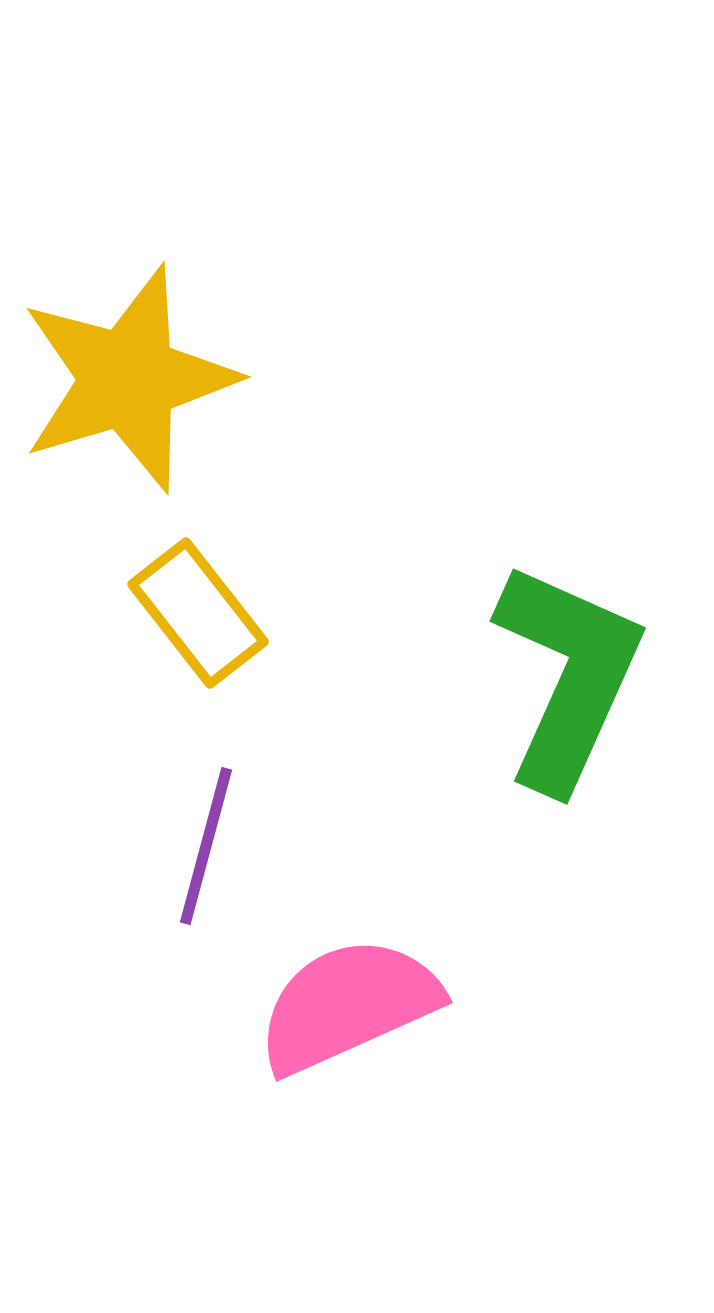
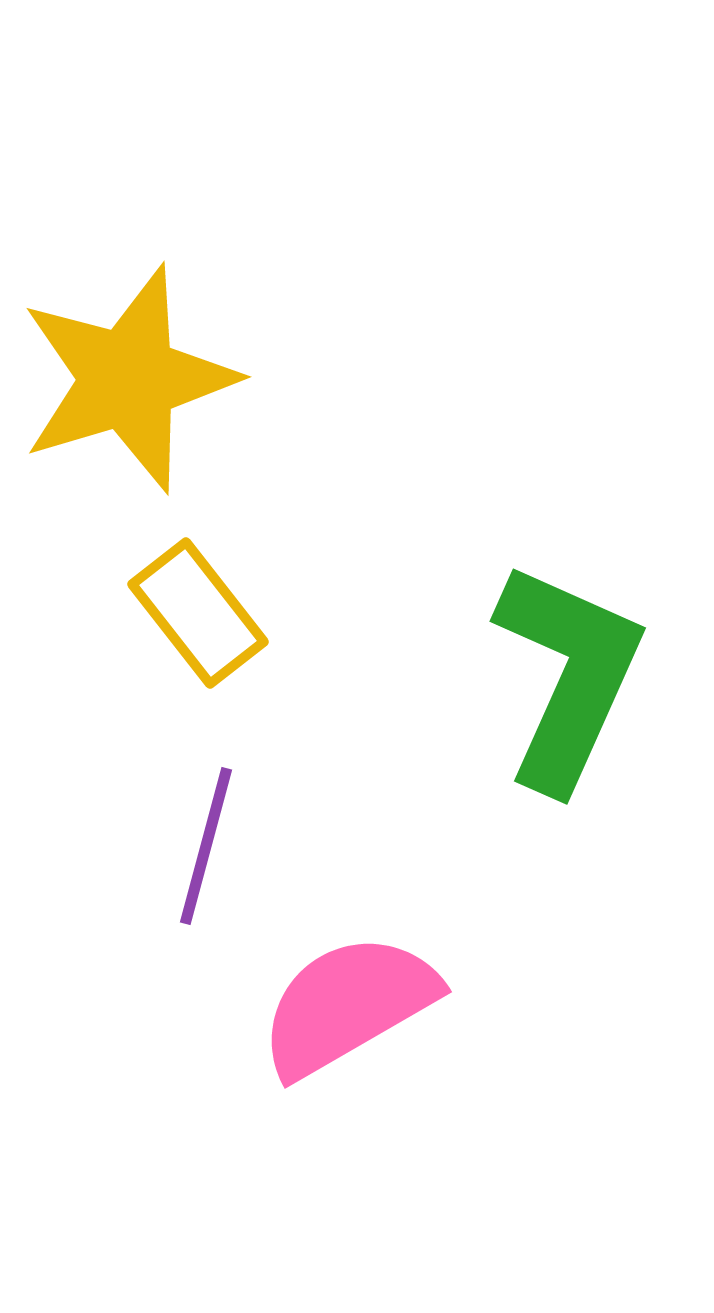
pink semicircle: rotated 6 degrees counterclockwise
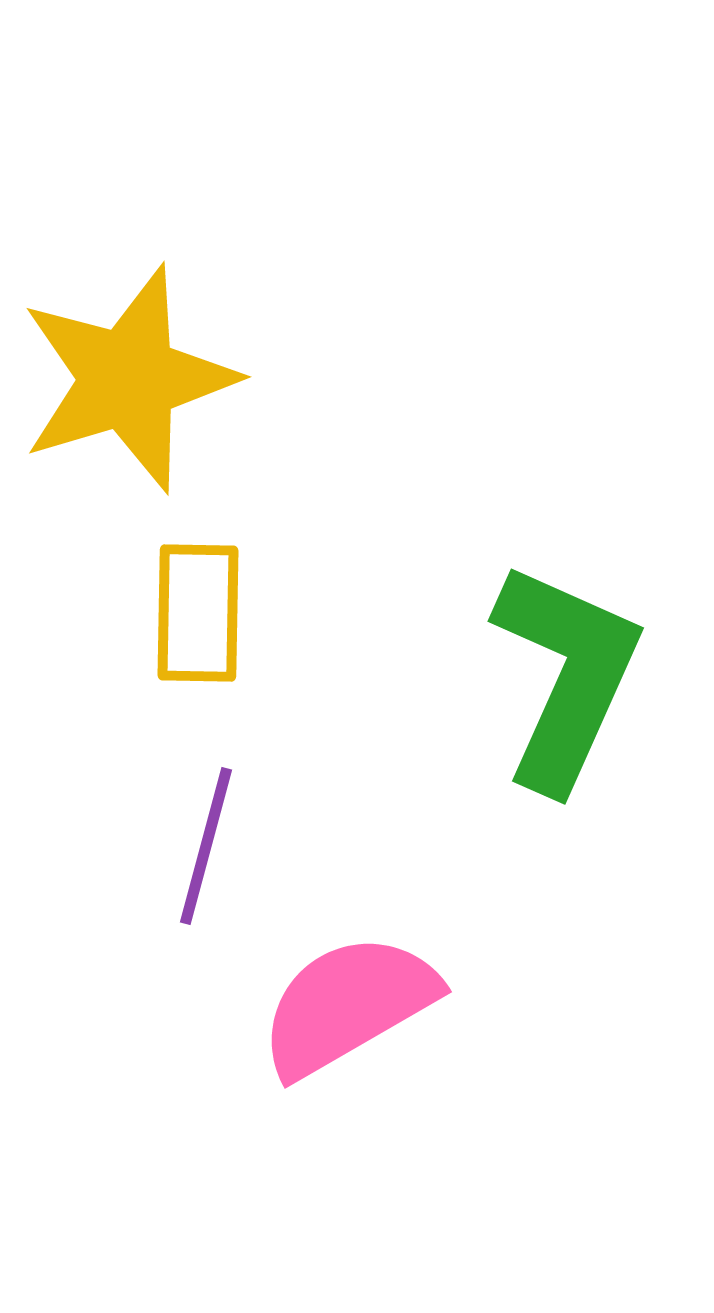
yellow rectangle: rotated 39 degrees clockwise
green L-shape: moved 2 px left
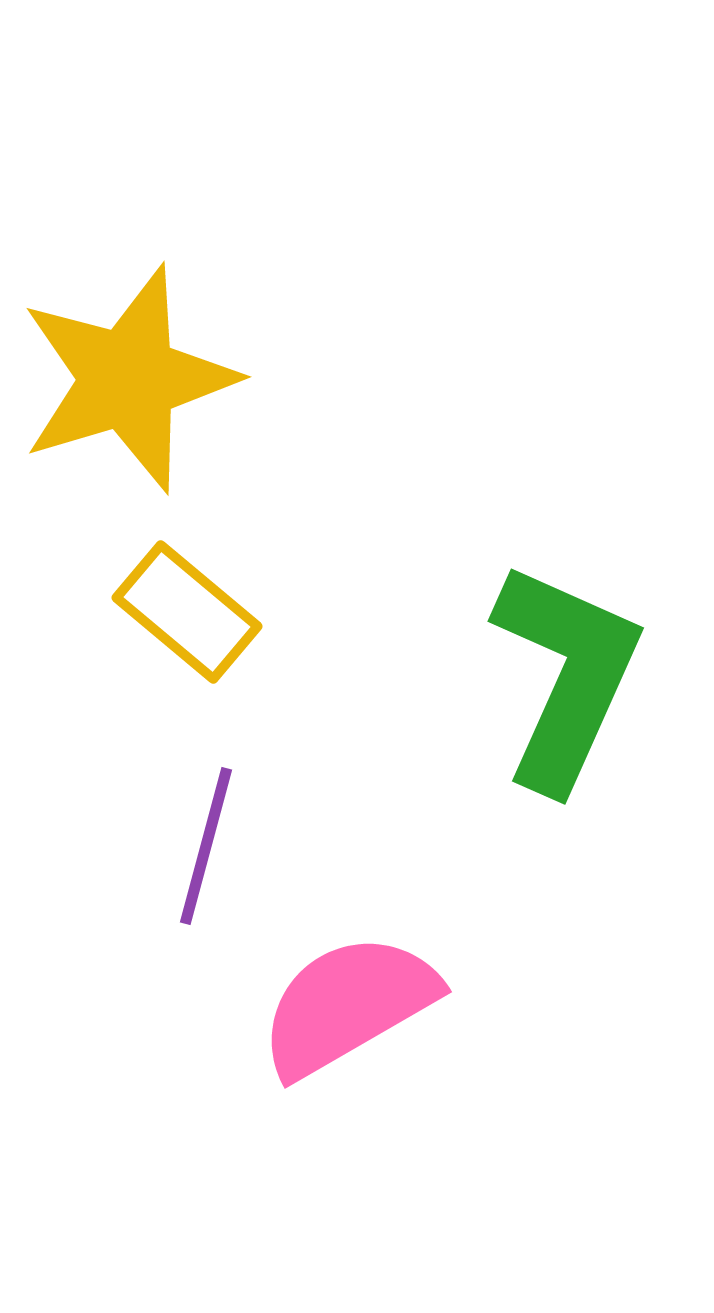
yellow rectangle: moved 11 px left, 1 px up; rotated 51 degrees counterclockwise
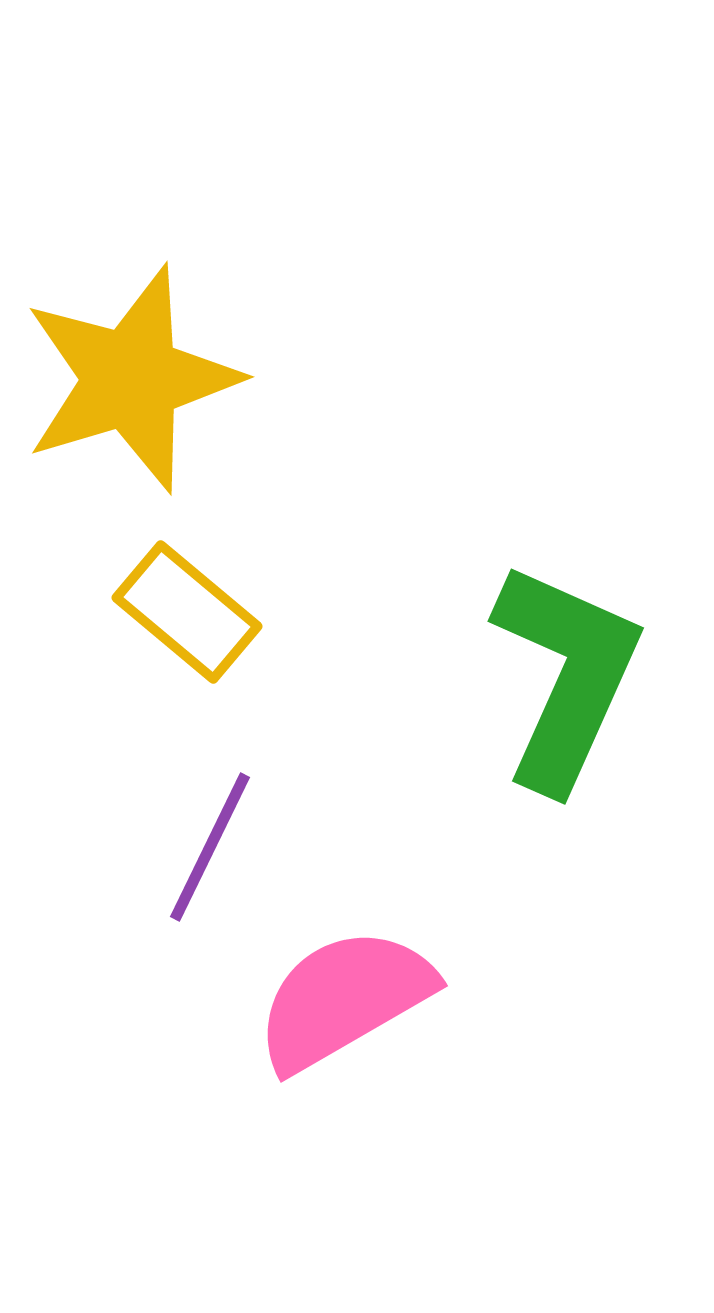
yellow star: moved 3 px right
purple line: moved 4 px right, 1 px down; rotated 11 degrees clockwise
pink semicircle: moved 4 px left, 6 px up
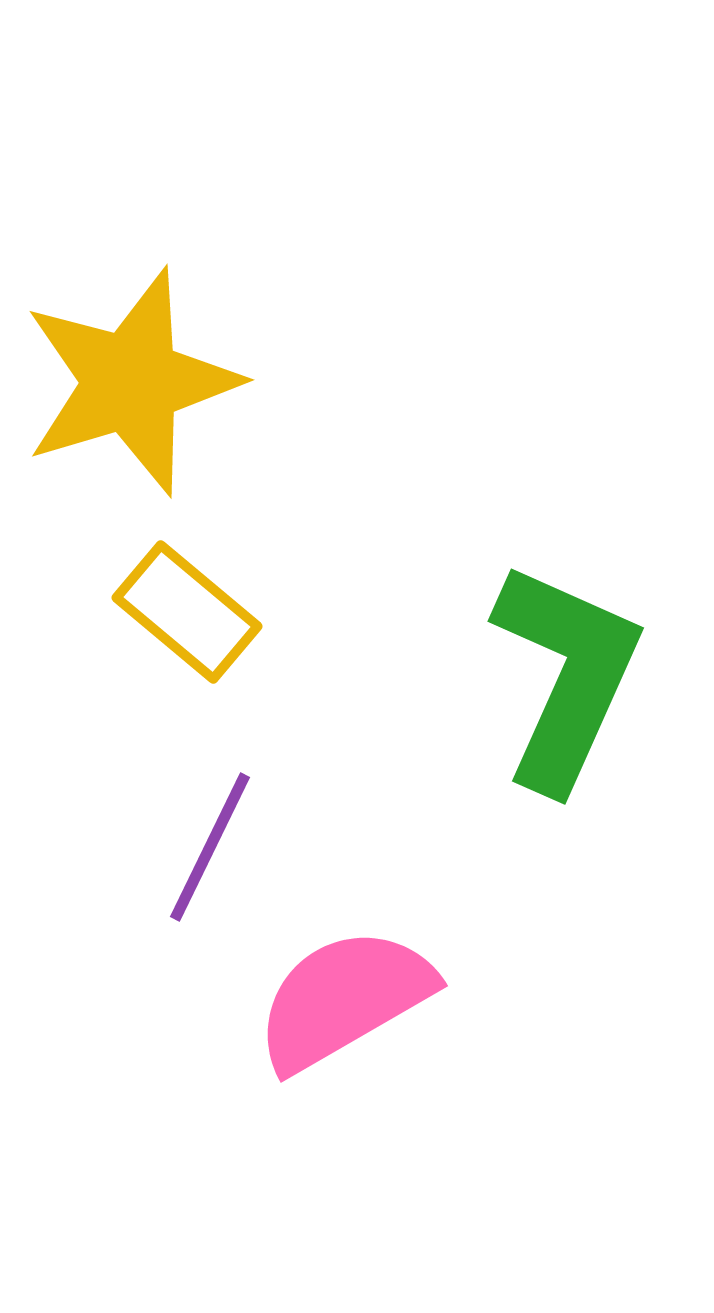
yellow star: moved 3 px down
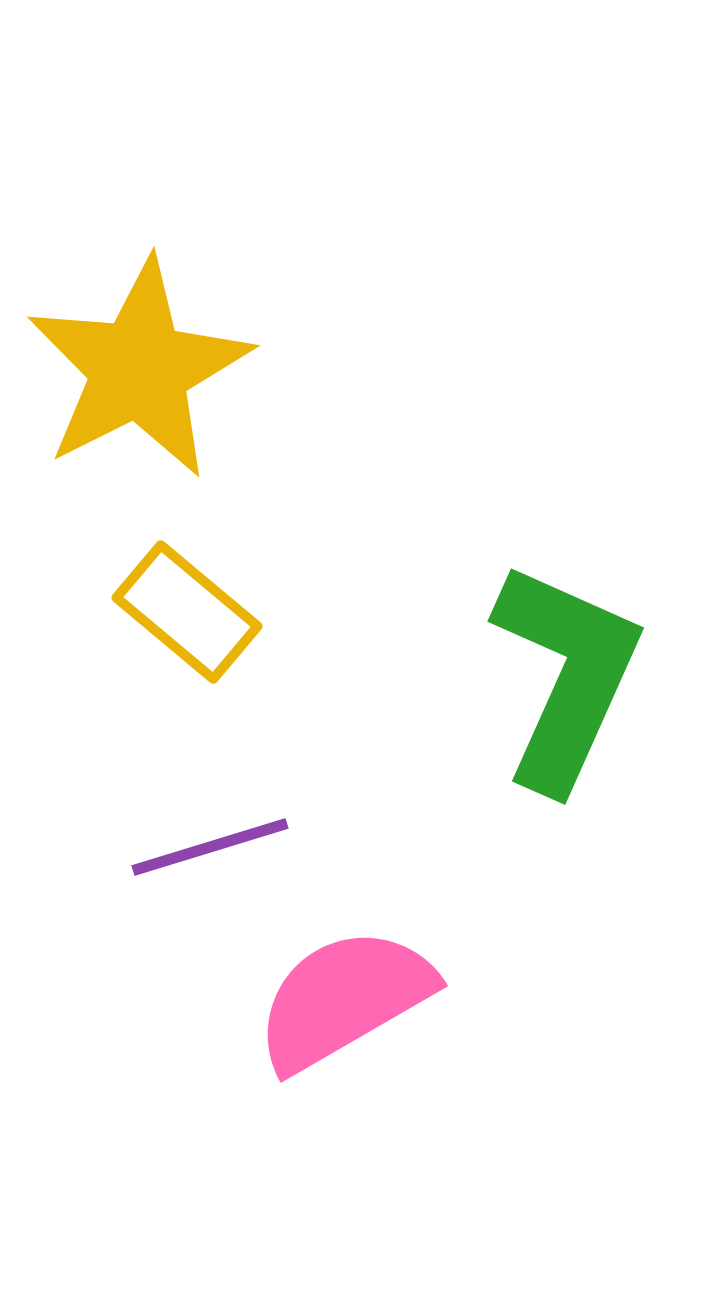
yellow star: moved 8 px right, 13 px up; rotated 10 degrees counterclockwise
purple line: rotated 47 degrees clockwise
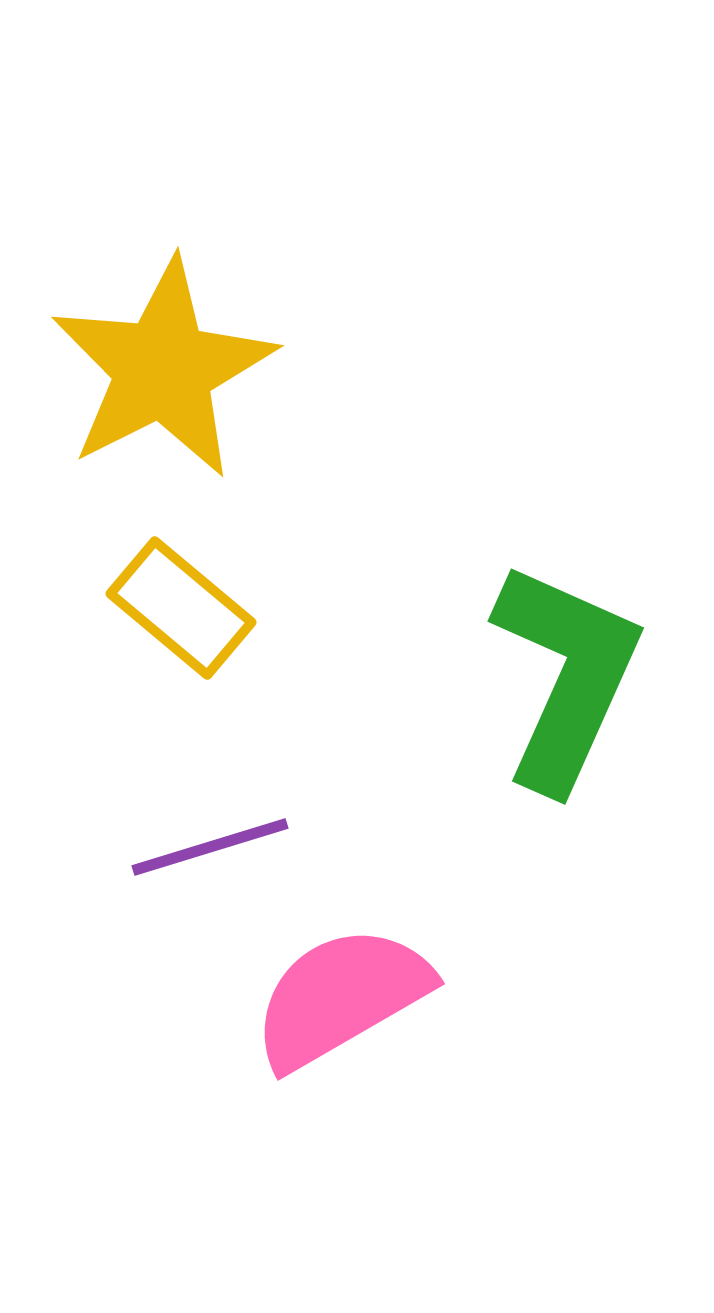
yellow star: moved 24 px right
yellow rectangle: moved 6 px left, 4 px up
pink semicircle: moved 3 px left, 2 px up
